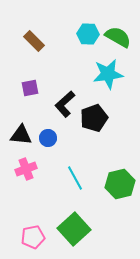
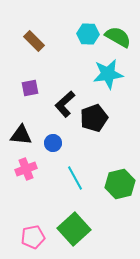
blue circle: moved 5 px right, 5 px down
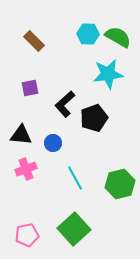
pink pentagon: moved 6 px left, 2 px up
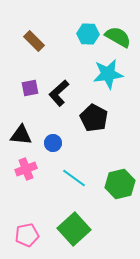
black L-shape: moved 6 px left, 11 px up
black pentagon: rotated 24 degrees counterclockwise
cyan line: moved 1 px left; rotated 25 degrees counterclockwise
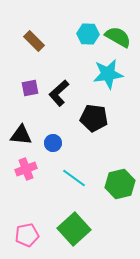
black pentagon: rotated 20 degrees counterclockwise
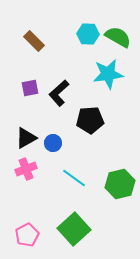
black pentagon: moved 4 px left, 2 px down; rotated 12 degrees counterclockwise
black triangle: moved 5 px right, 3 px down; rotated 35 degrees counterclockwise
pink pentagon: rotated 15 degrees counterclockwise
